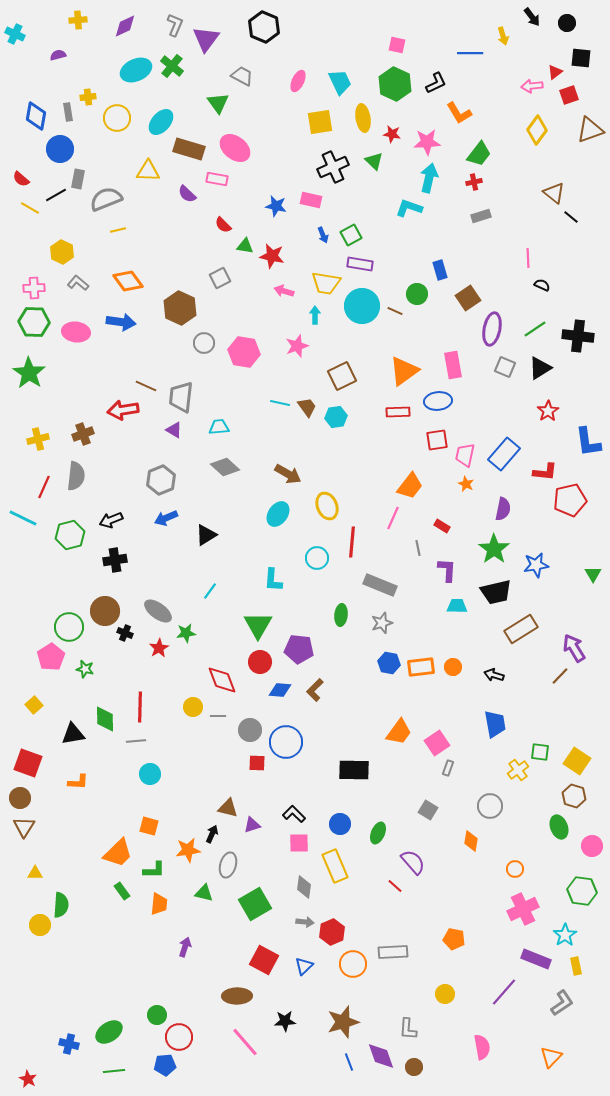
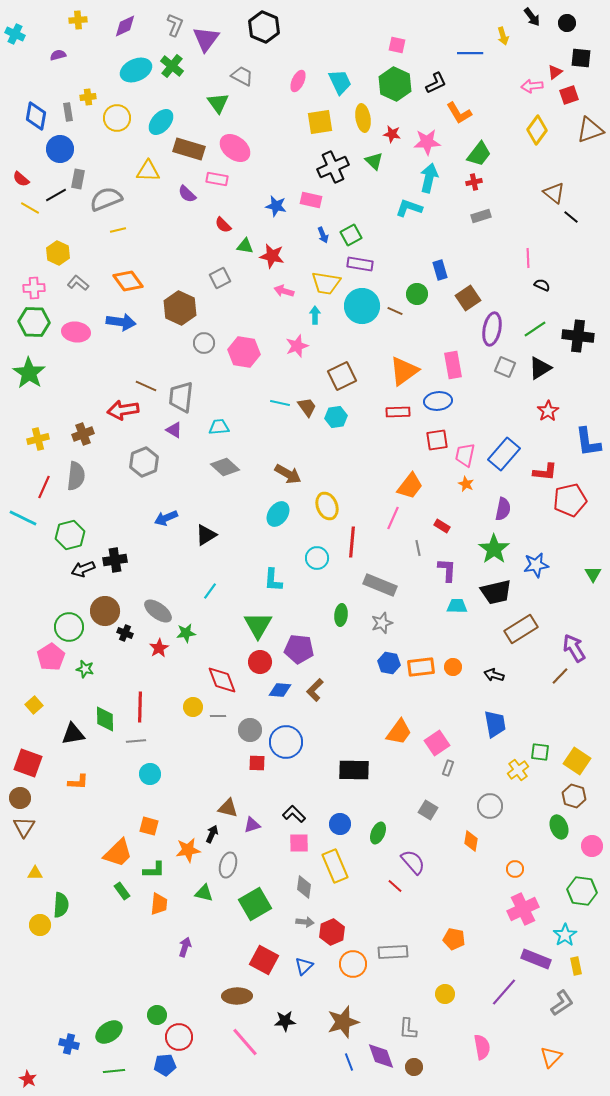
yellow hexagon at (62, 252): moved 4 px left, 1 px down
gray hexagon at (161, 480): moved 17 px left, 18 px up
black arrow at (111, 520): moved 28 px left, 49 px down
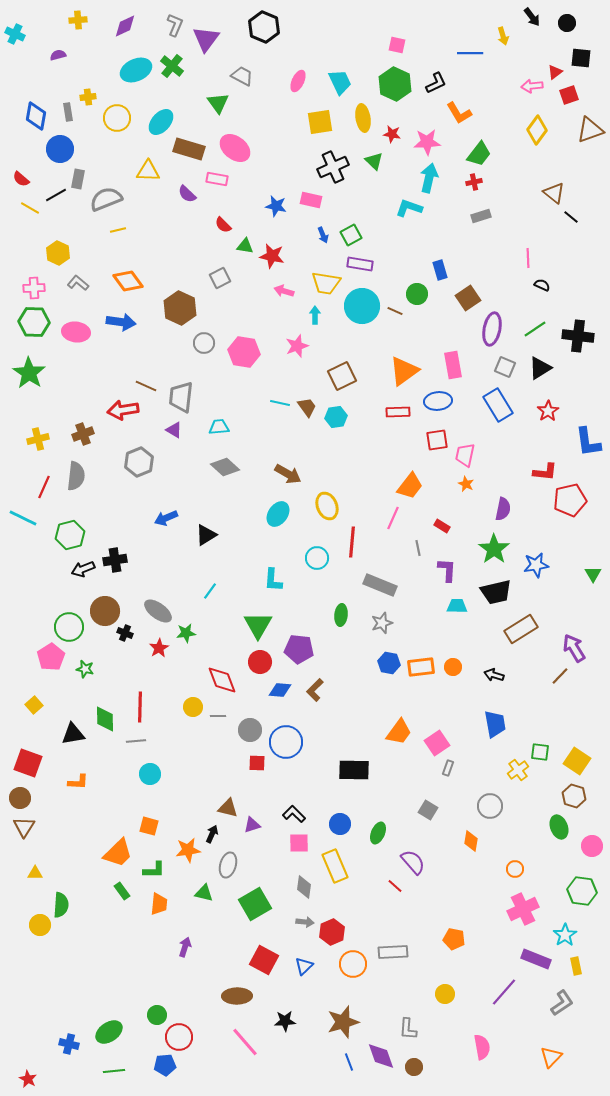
blue rectangle at (504, 454): moved 6 px left, 49 px up; rotated 72 degrees counterclockwise
gray hexagon at (144, 462): moved 5 px left
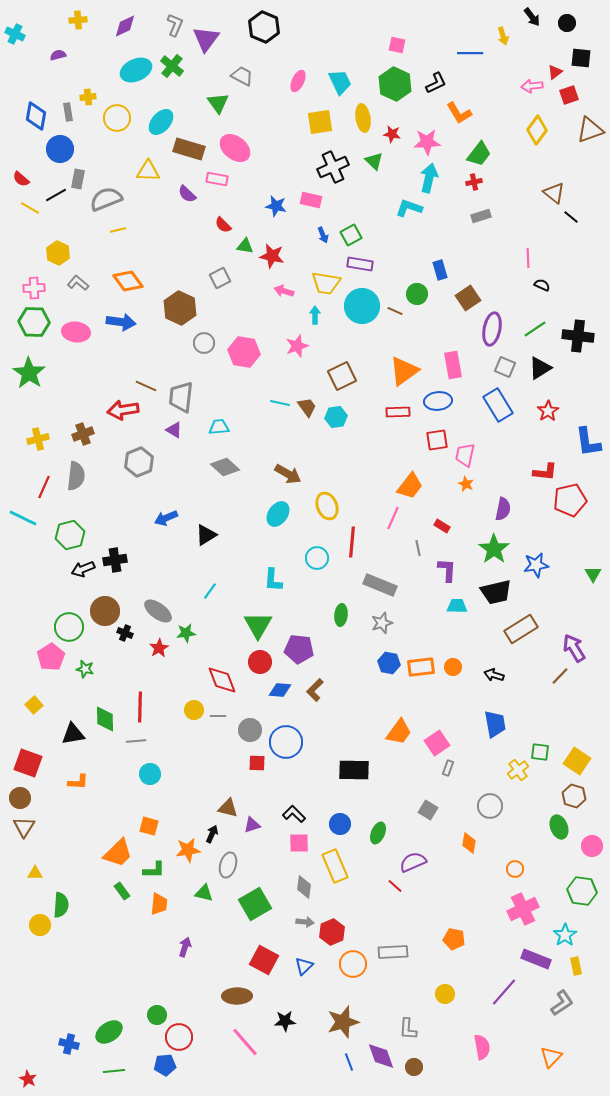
yellow circle at (193, 707): moved 1 px right, 3 px down
orange diamond at (471, 841): moved 2 px left, 2 px down
purple semicircle at (413, 862): rotated 72 degrees counterclockwise
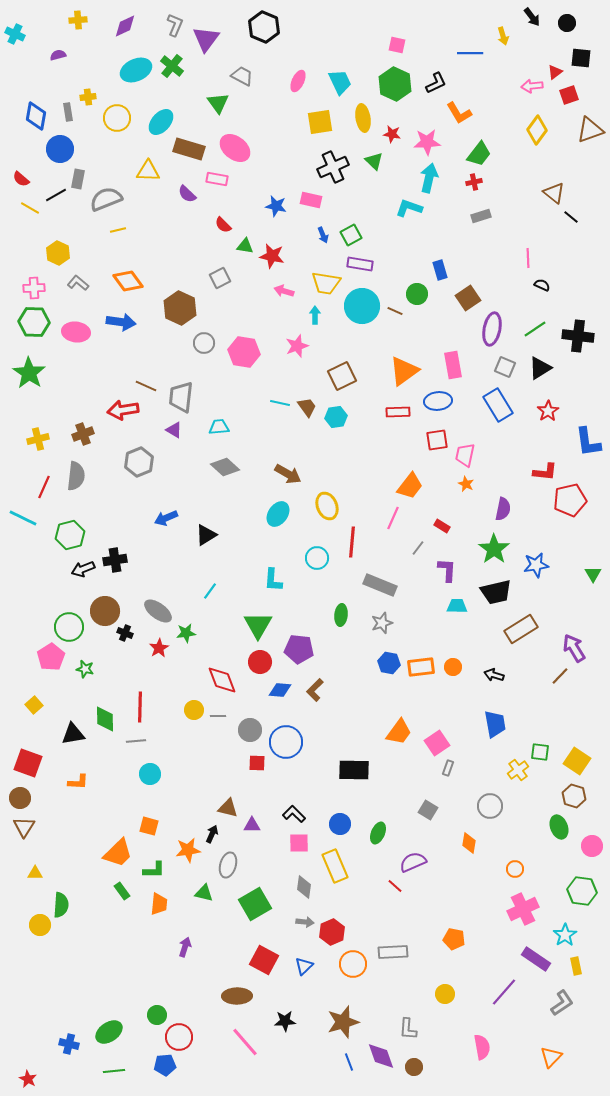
gray line at (418, 548): rotated 49 degrees clockwise
purple triangle at (252, 825): rotated 18 degrees clockwise
purple rectangle at (536, 959): rotated 12 degrees clockwise
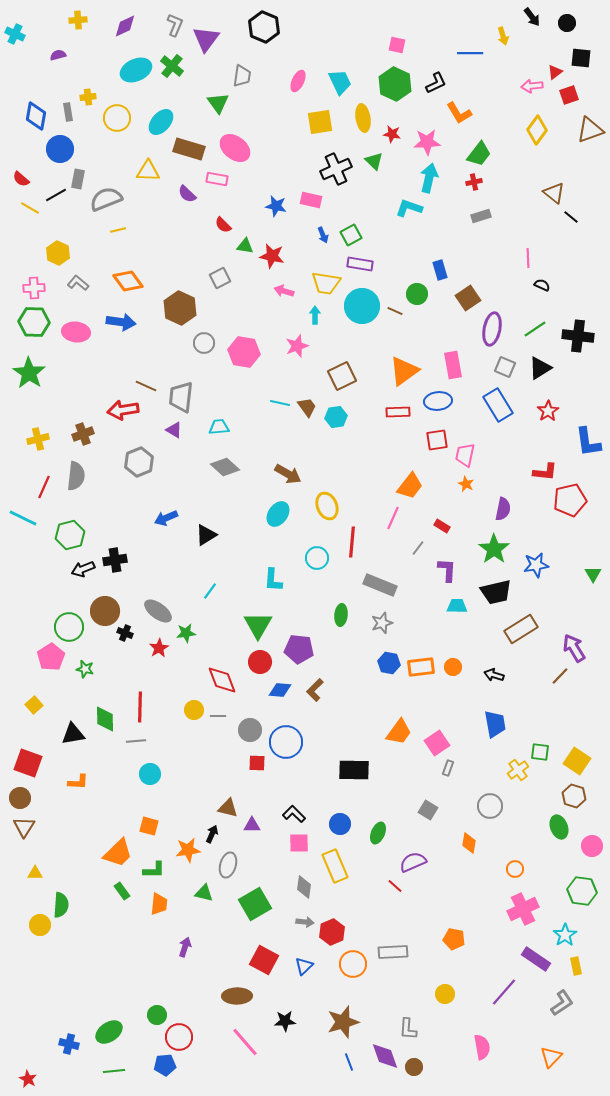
gray trapezoid at (242, 76): rotated 70 degrees clockwise
black cross at (333, 167): moved 3 px right, 2 px down
purple diamond at (381, 1056): moved 4 px right
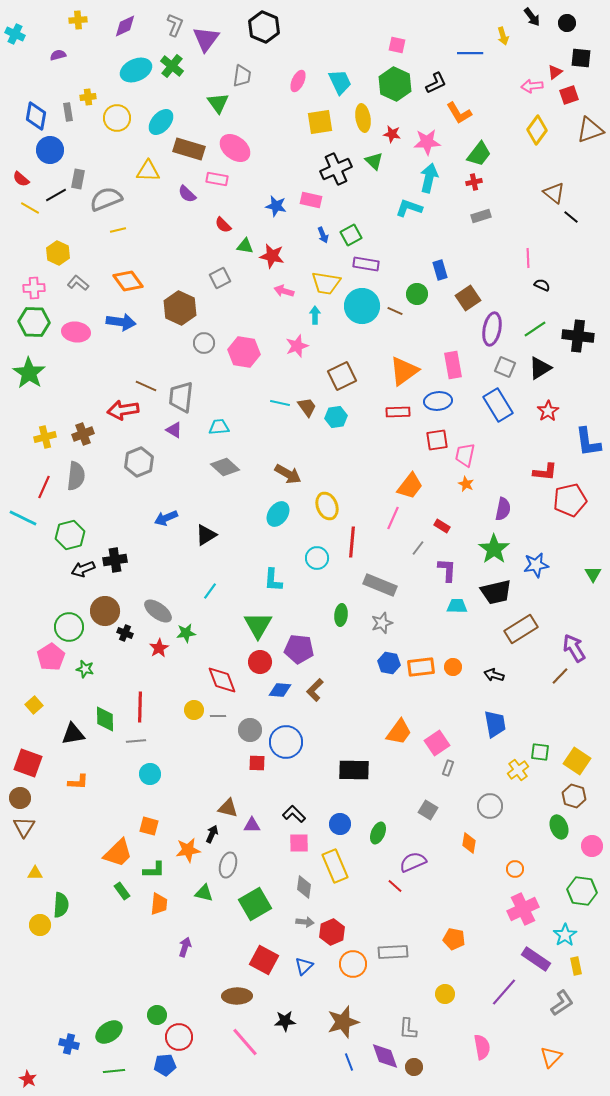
blue circle at (60, 149): moved 10 px left, 1 px down
purple rectangle at (360, 264): moved 6 px right
yellow cross at (38, 439): moved 7 px right, 2 px up
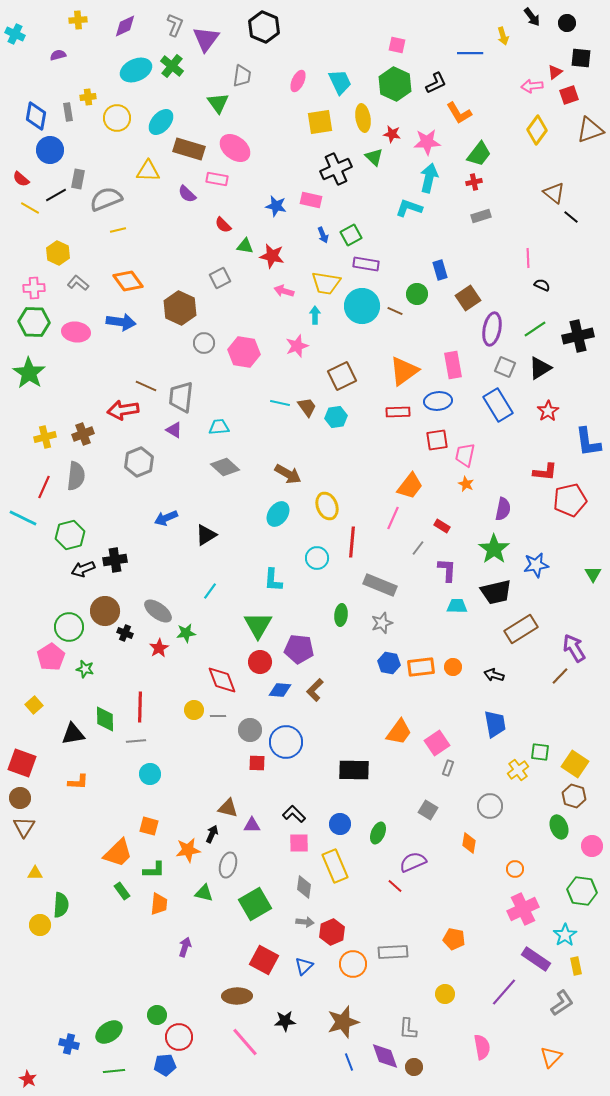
green triangle at (374, 161): moved 4 px up
black cross at (578, 336): rotated 20 degrees counterclockwise
yellow square at (577, 761): moved 2 px left, 3 px down
red square at (28, 763): moved 6 px left
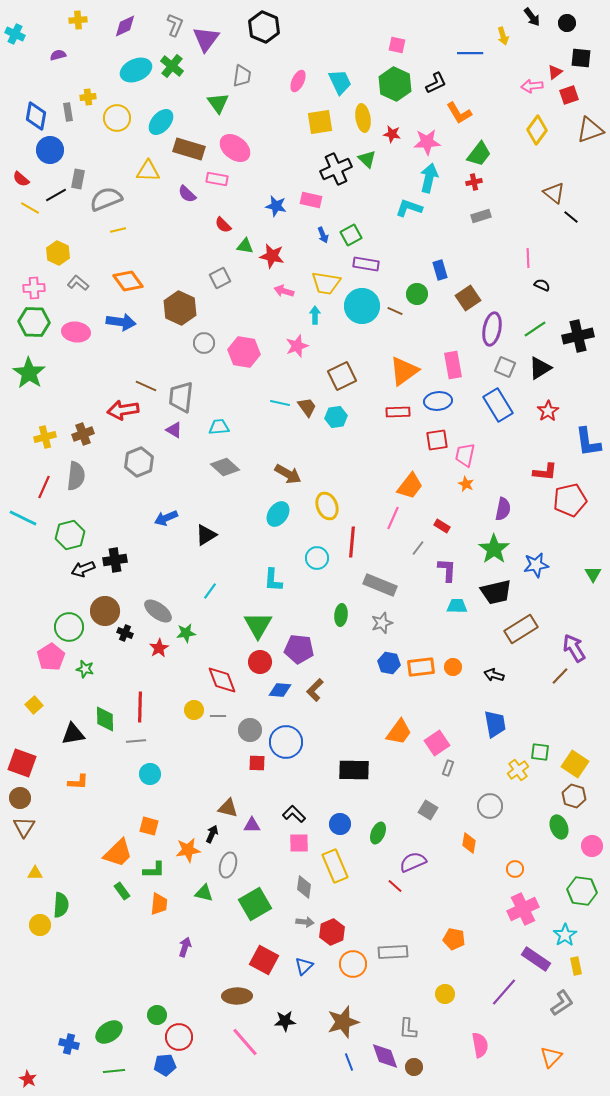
green triangle at (374, 157): moved 7 px left, 2 px down
pink semicircle at (482, 1047): moved 2 px left, 2 px up
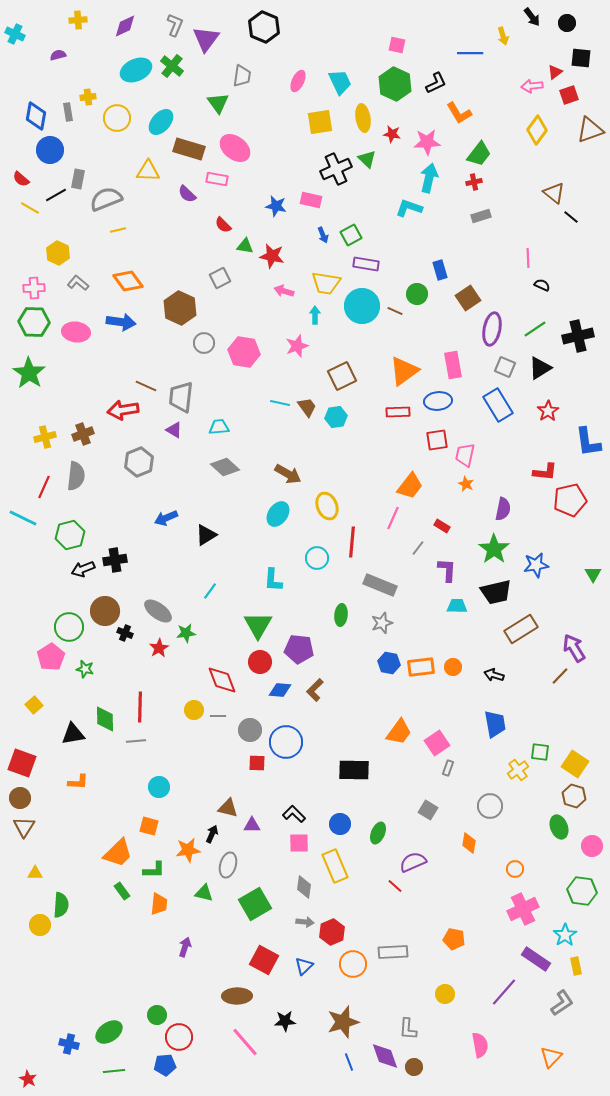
cyan circle at (150, 774): moved 9 px right, 13 px down
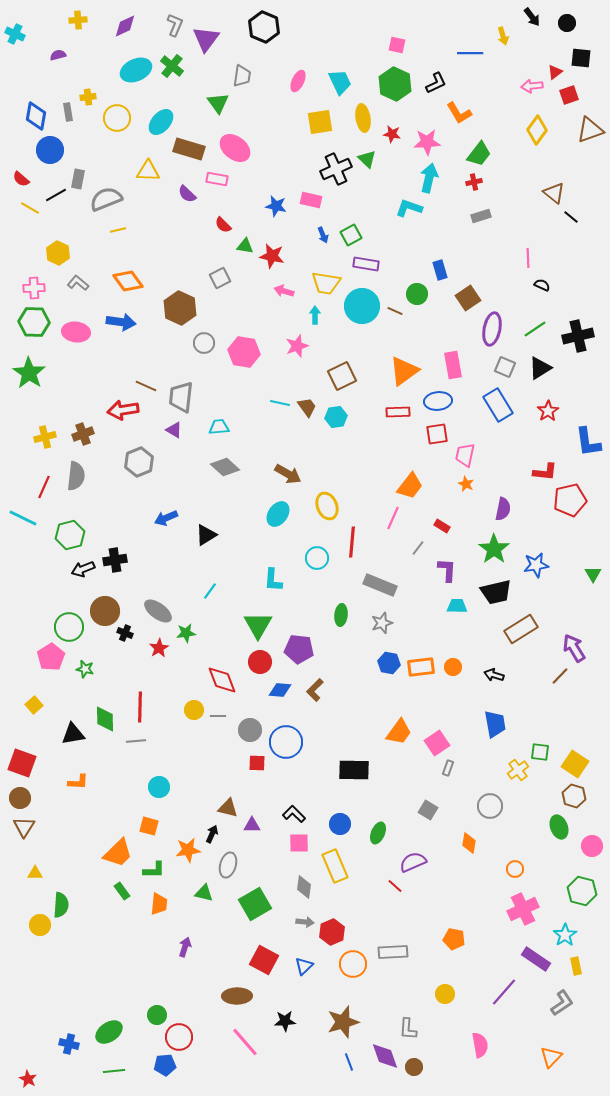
red square at (437, 440): moved 6 px up
green hexagon at (582, 891): rotated 8 degrees clockwise
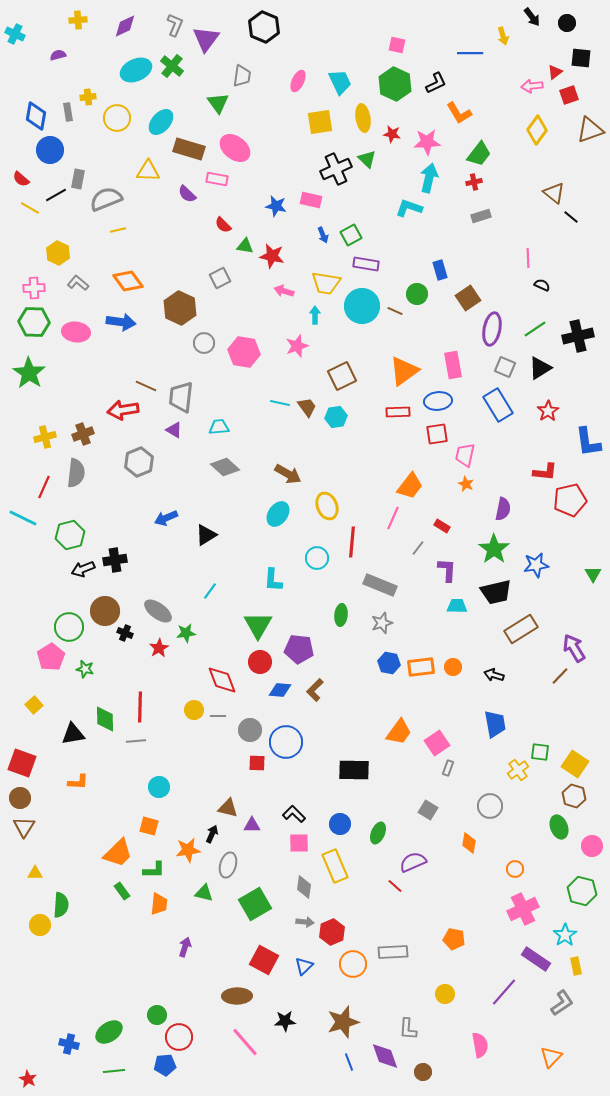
gray semicircle at (76, 476): moved 3 px up
brown circle at (414, 1067): moved 9 px right, 5 px down
